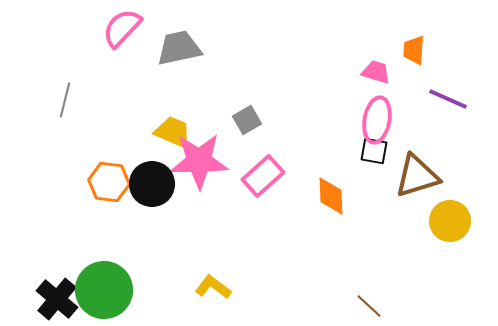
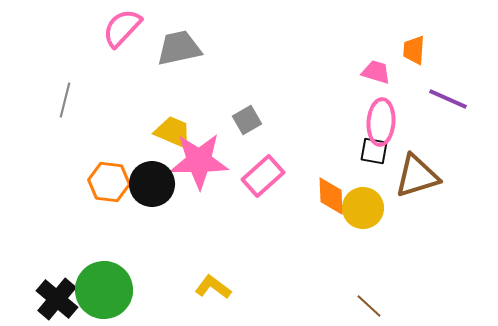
pink ellipse: moved 4 px right, 2 px down; rotated 6 degrees counterclockwise
yellow circle: moved 87 px left, 13 px up
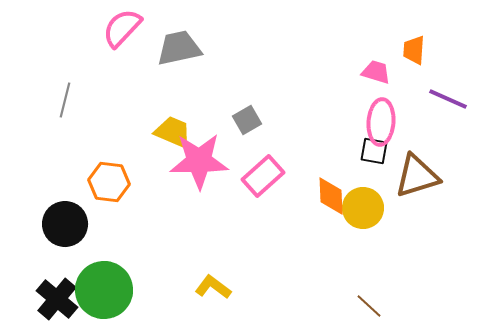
black circle: moved 87 px left, 40 px down
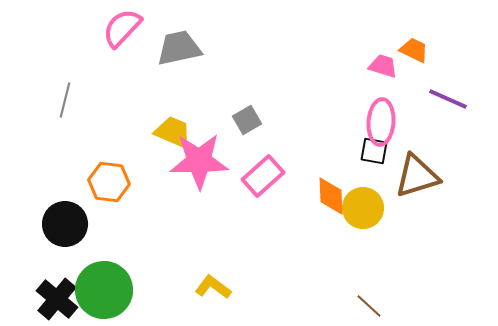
orange trapezoid: rotated 112 degrees clockwise
pink trapezoid: moved 7 px right, 6 px up
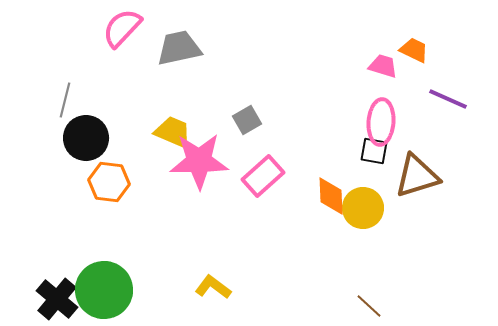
black circle: moved 21 px right, 86 px up
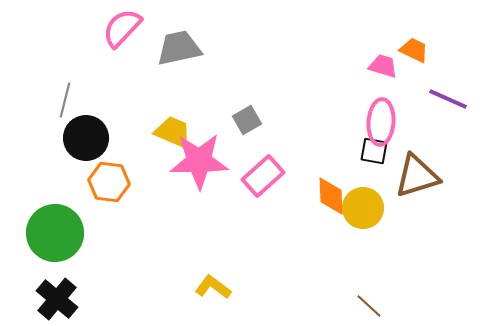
green circle: moved 49 px left, 57 px up
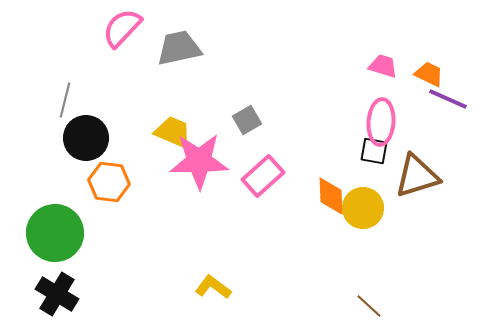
orange trapezoid: moved 15 px right, 24 px down
black cross: moved 5 px up; rotated 9 degrees counterclockwise
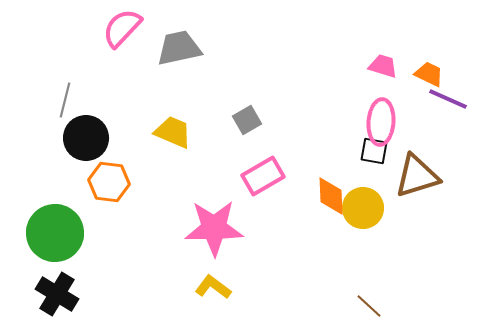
pink star: moved 15 px right, 67 px down
pink rectangle: rotated 12 degrees clockwise
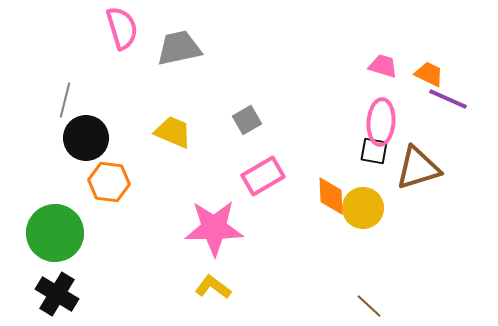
pink semicircle: rotated 120 degrees clockwise
brown triangle: moved 1 px right, 8 px up
